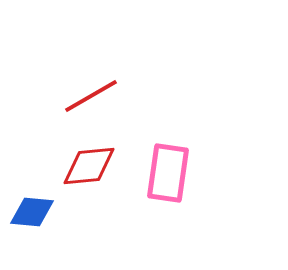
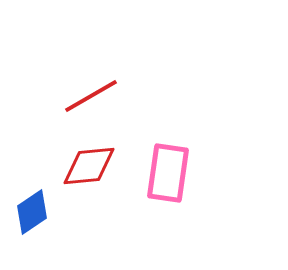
blue diamond: rotated 39 degrees counterclockwise
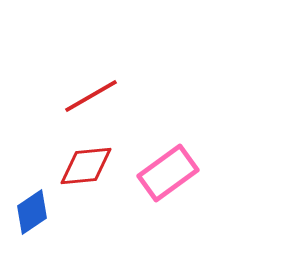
red diamond: moved 3 px left
pink rectangle: rotated 46 degrees clockwise
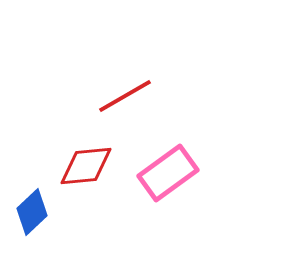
red line: moved 34 px right
blue diamond: rotated 9 degrees counterclockwise
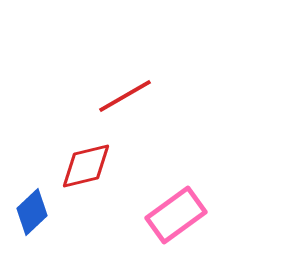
red diamond: rotated 8 degrees counterclockwise
pink rectangle: moved 8 px right, 42 px down
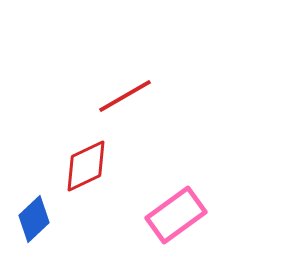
red diamond: rotated 12 degrees counterclockwise
blue diamond: moved 2 px right, 7 px down
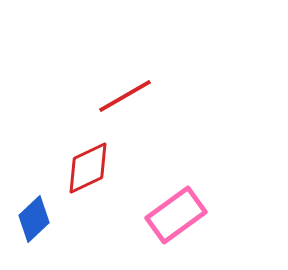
red diamond: moved 2 px right, 2 px down
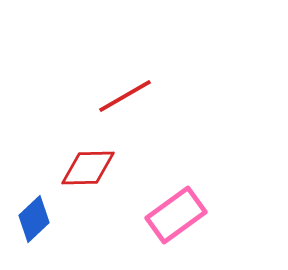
red diamond: rotated 24 degrees clockwise
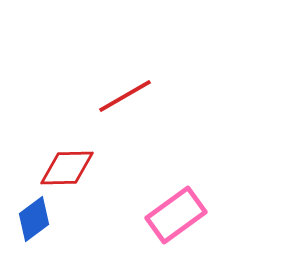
red diamond: moved 21 px left
blue diamond: rotated 6 degrees clockwise
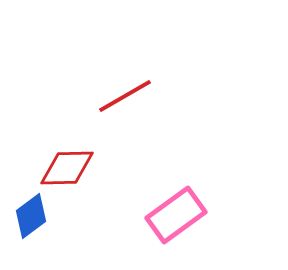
blue diamond: moved 3 px left, 3 px up
